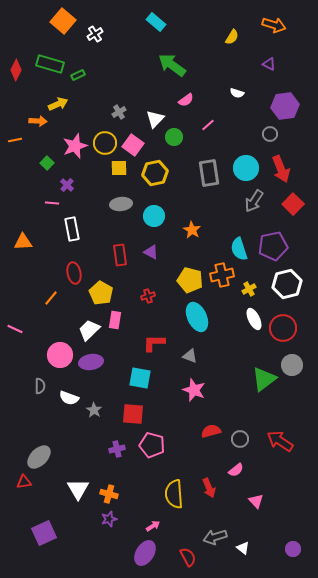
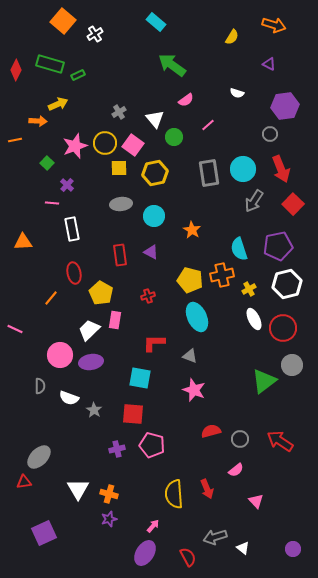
white triangle at (155, 119): rotated 24 degrees counterclockwise
cyan circle at (246, 168): moved 3 px left, 1 px down
purple pentagon at (273, 246): moved 5 px right
green triangle at (264, 379): moved 2 px down
red arrow at (209, 488): moved 2 px left, 1 px down
pink arrow at (153, 526): rotated 16 degrees counterclockwise
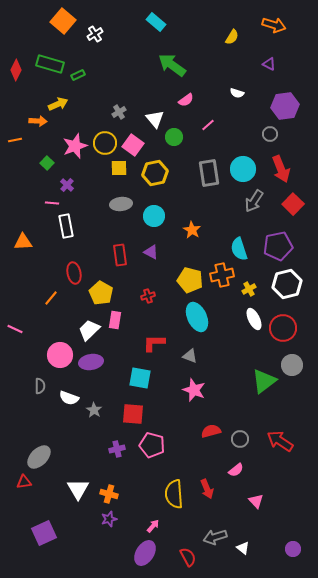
white rectangle at (72, 229): moved 6 px left, 3 px up
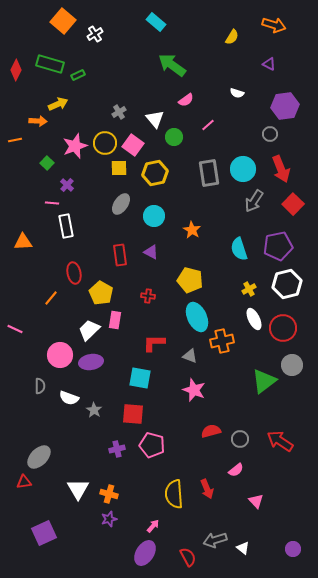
gray ellipse at (121, 204): rotated 50 degrees counterclockwise
orange cross at (222, 275): moved 66 px down
red cross at (148, 296): rotated 24 degrees clockwise
gray arrow at (215, 537): moved 3 px down
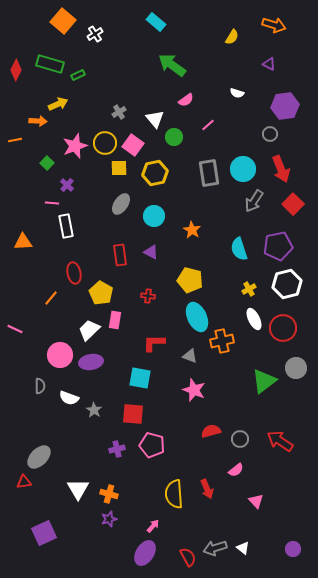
gray circle at (292, 365): moved 4 px right, 3 px down
gray arrow at (215, 540): moved 8 px down
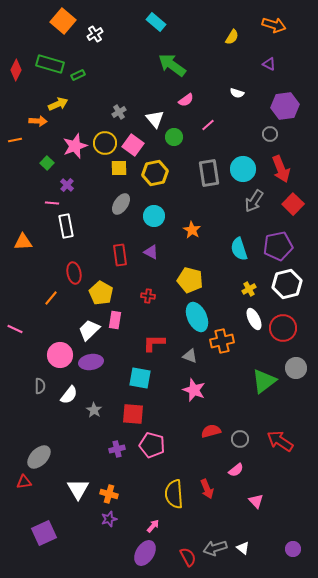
white semicircle at (69, 398): moved 3 px up; rotated 72 degrees counterclockwise
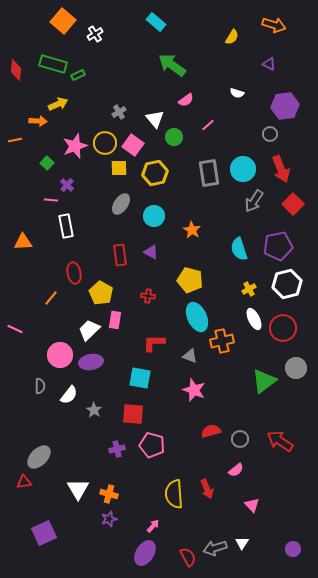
green rectangle at (50, 64): moved 3 px right
red diamond at (16, 70): rotated 20 degrees counterclockwise
pink line at (52, 203): moved 1 px left, 3 px up
pink triangle at (256, 501): moved 4 px left, 4 px down
white triangle at (243, 548): moved 1 px left, 5 px up; rotated 24 degrees clockwise
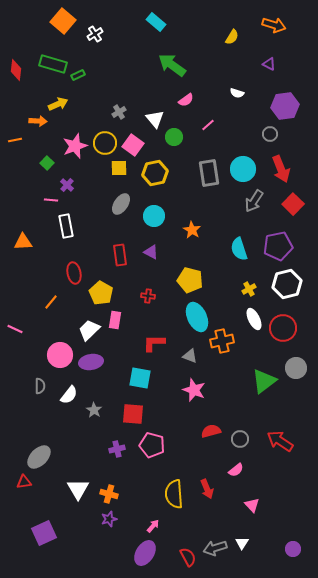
orange line at (51, 298): moved 4 px down
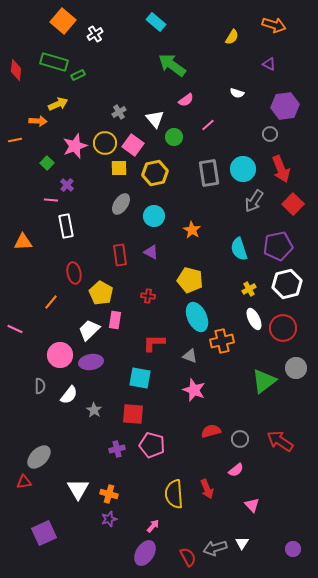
green rectangle at (53, 64): moved 1 px right, 2 px up
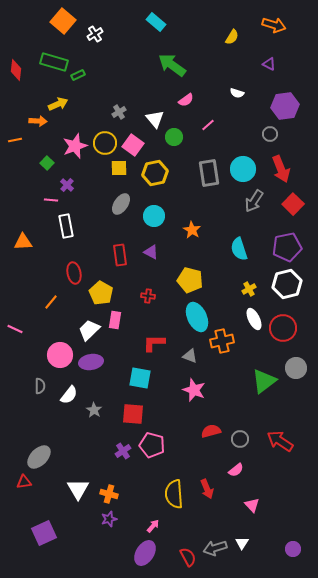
purple pentagon at (278, 246): moved 9 px right, 1 px down
purple cross at (117, 449): moved 6 px right, 2 px down; rotated 21 degrees counterclockwise
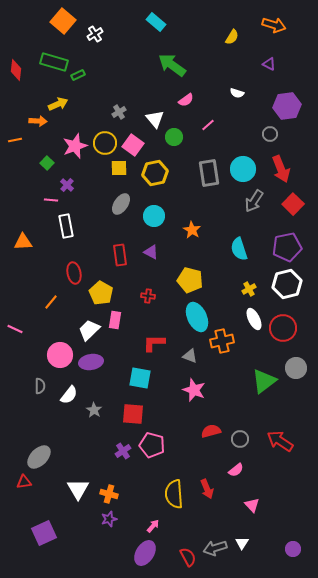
purple hexagon at (285, 106): moved 2 px right
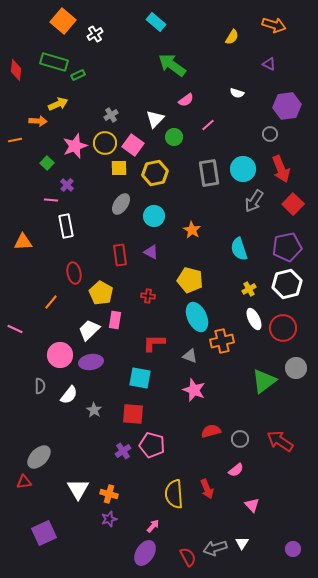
gray cross at (119, 112): moved 8 px left, 3 px down
white triangle at (155, 119): rotated 24 degrees clockwise
